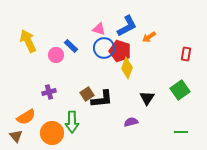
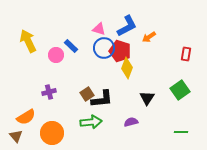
green arrow: moved 19 px right; rotated 95 degrees counterclockwise
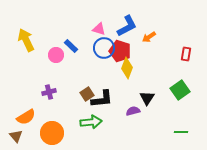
yellow arrow: moved 2 px left, 1 px up
purple semicircle: moved 2 px right, 11 px up
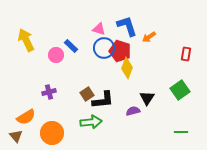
blue L-shape: rotated 80 degrees counterclockwise
black L-shape: moved 1 px right, 1 px down
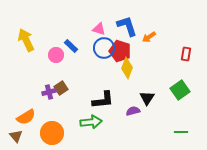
brown square: moved 26 px left, 6 px up
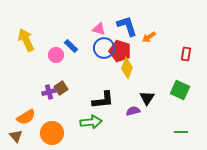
green square: rotated 30 degrees counterclockwise
